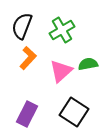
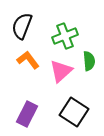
green cross: moved 3 px right, 6 px down; rotated 10 degrees clockwise
orange L-shape: moved 2 px down; rotated 80 degrees counterclockwise
green semicircle: moved 1 px right, 3 px up; rotated 96 degrees clockwise
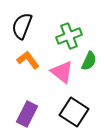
green cross: moved 4 px right
green semicircle: rotated 30 degrees clockwise
pink triangle: moved 1 px right, 1 px down; rotated 40 degrees counterclockwise
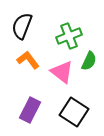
purple rectangle: moved 3 px right, 4 px up
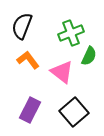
green cross: moved 2 px right, 3 px up
green semicircle: moved 5 px up
black square: rotated 16 degrees clockwise
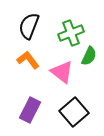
black semicircle: moved 7 px right
